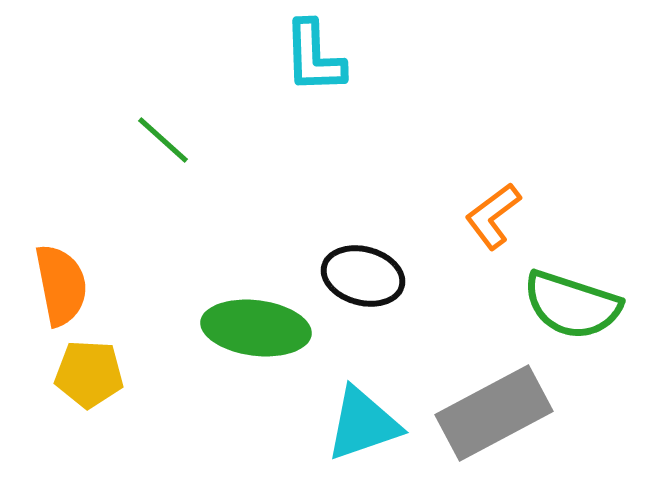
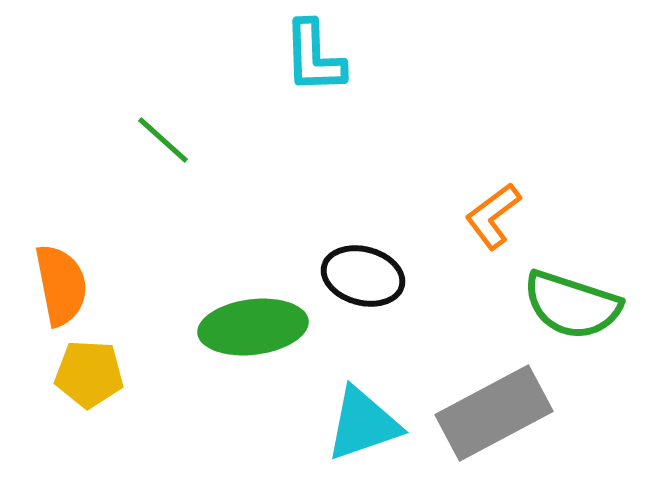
green ellipse: moved 3 px left, 1 px up; rotated 14 degrees counterclockwise
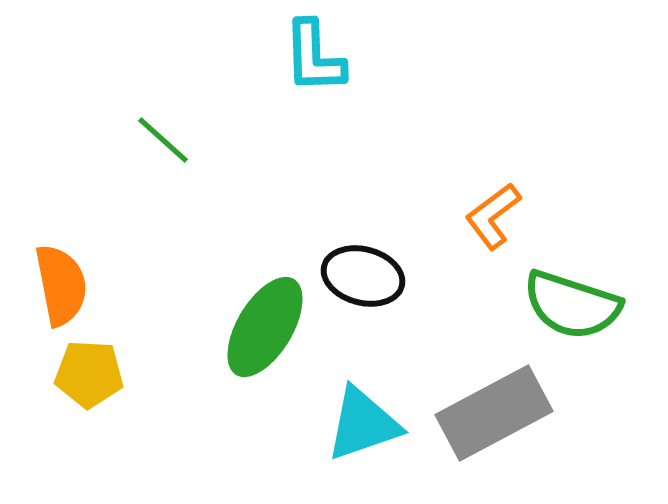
green ellipse: moved 12 px right; rotated 52 degrees counterclockwise
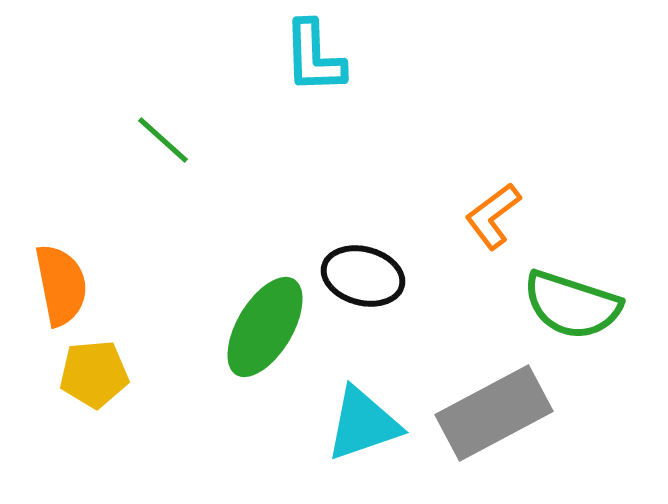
yellow pentagon: moved 5 px right; rotated 8 degrees counterclockwise
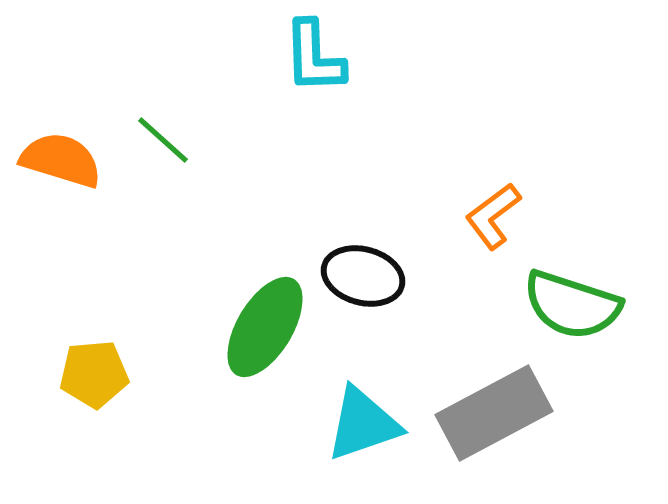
orange semicircle: moved 125 px up; rotated 62 degrees counterclockwise
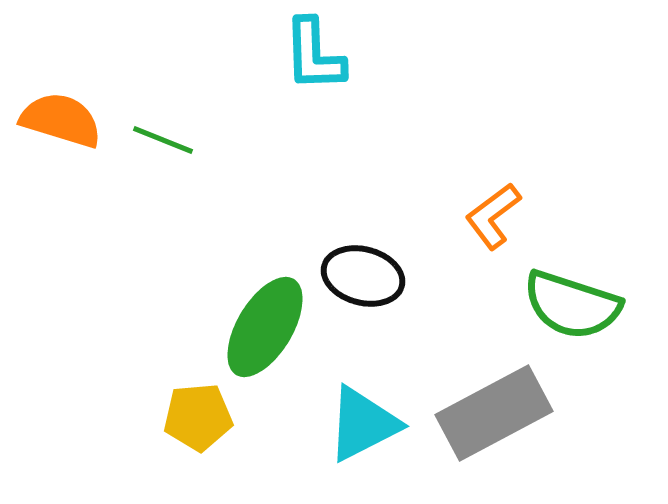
cyan L-shape: moved 2 px up
green line: rotated 20 degrees counterclockwise
orange semicircle: moved 40 px up
yellow pentagon: moved 104 px right, 43 px down
cyan triangle: rotated 8 degrees counterclockwise
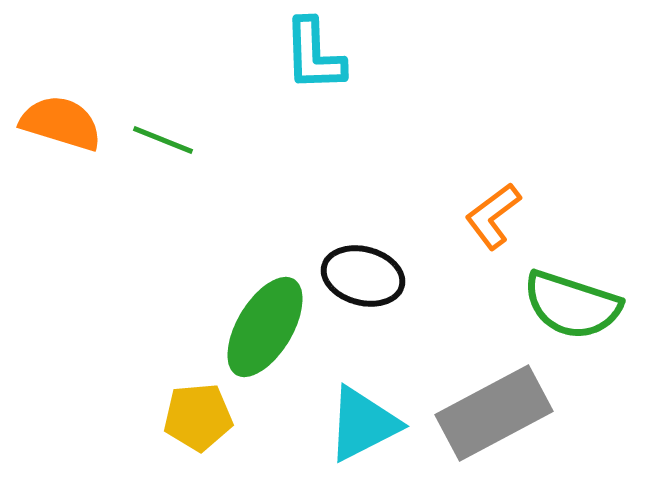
orange semicircle: moved 3 px down
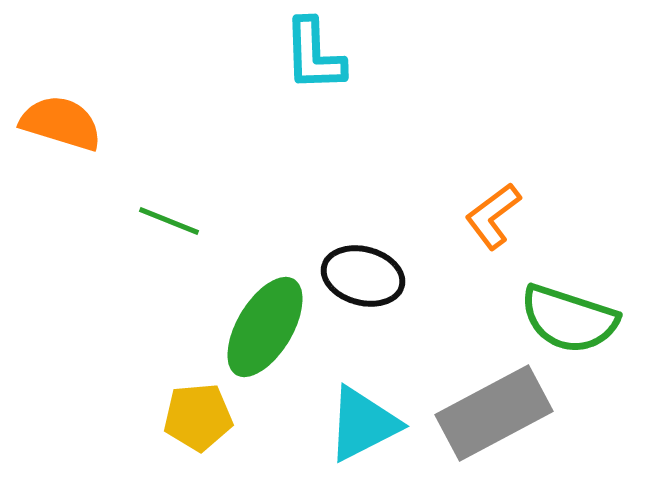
green line: moved 6 px right, 81 px down
green semicircle: moved 3 px left, 14 px down
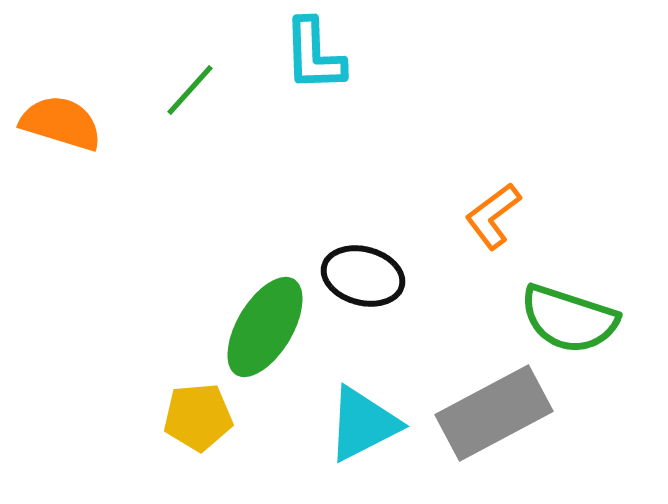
green line: moved 21 px right, 131 px up; rotated 70 degrees counterclockwise
